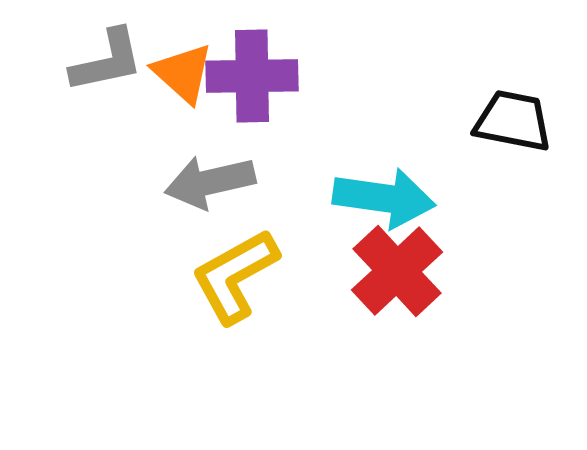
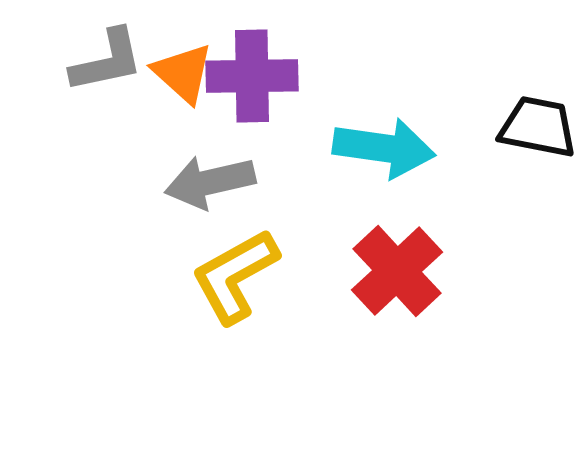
black trapezoid: moved 25 px right, 6 px down
cyan arrow: moved 50 px up
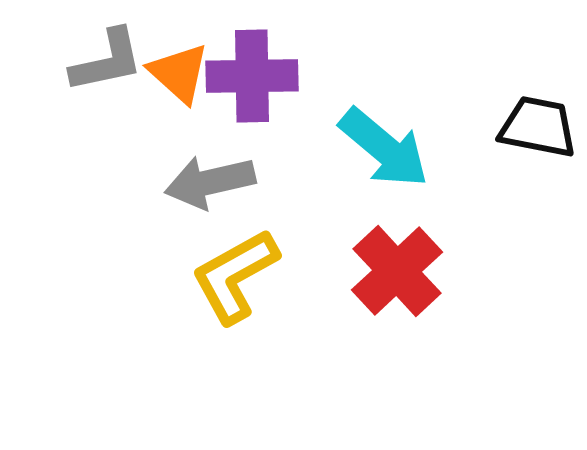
orange triangle: moved 4 px left
cyan arrow: rotated 32 degrees clockwise
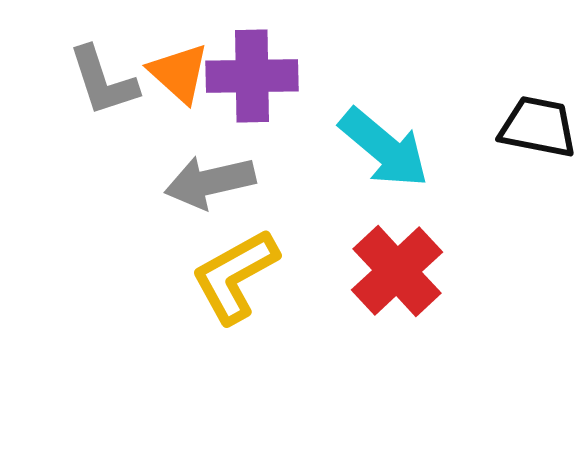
gray L-shape: moved 4 px left, 20 px down; rotated 84 degrees clockwise
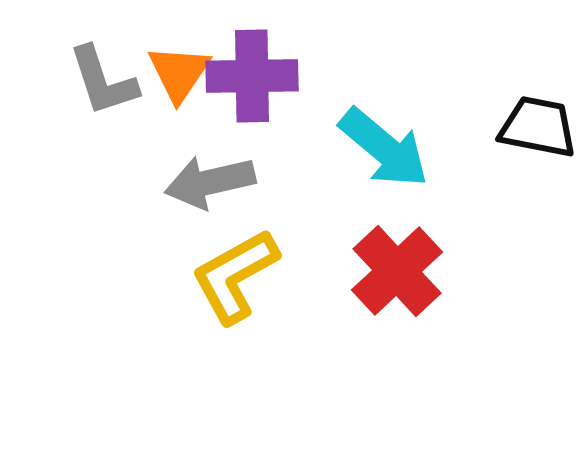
orange triangle: rotated 22 degrees clockwise
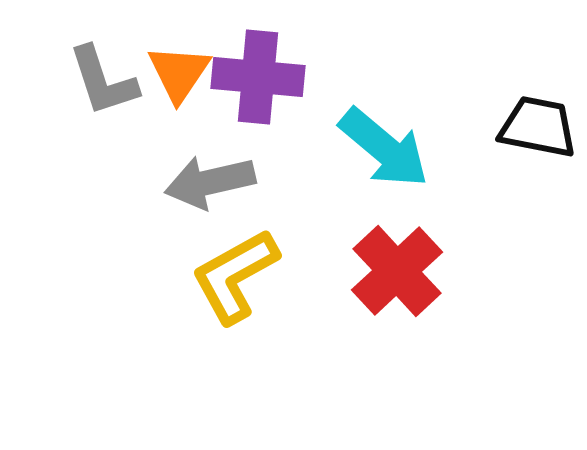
purple cross: moved 6 px right, 1 px down; rotated 6 degrees clockwise
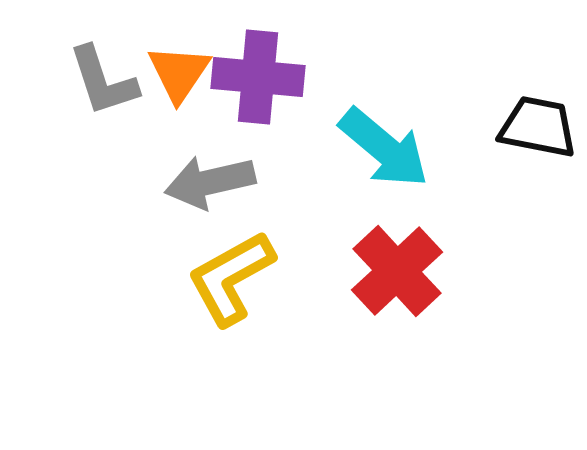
yellow L-shape: moved 4 px left, 2 px down
